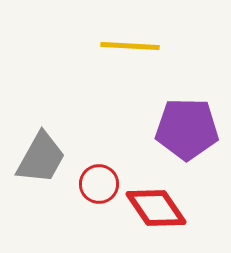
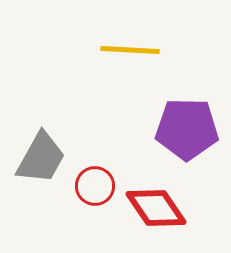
yellow line: moved 4 px down
red circle: moved 4 px left, 2 px down
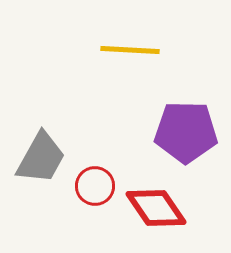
purple pentagon: moved 1 px left, 3 px down
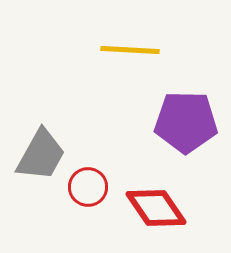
purple pentagon: moved 10 px up
gray trapezoid: moved 3 px up
red circle: moved 7 px left, 1 px down
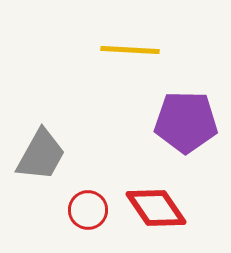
red circle: moved 23 px down
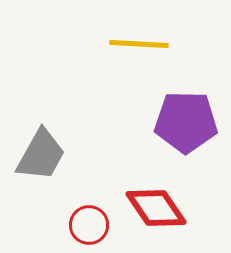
yellow line: moved 9 px right, 6 px up
red circle: moved 1 px right, 15 px down
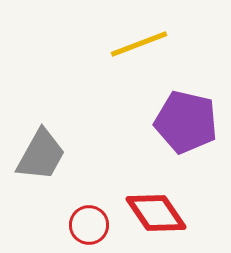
yellow line: rotated 24 degrees counterclockwise
purple pentagon: rotated 12 degrees clockwise
red diamond: moved 5 px down
